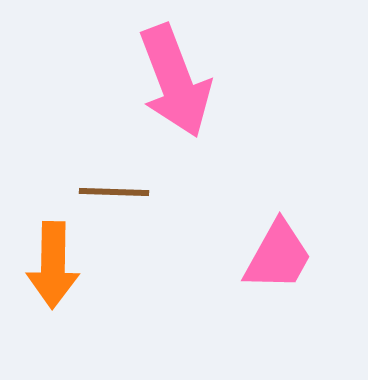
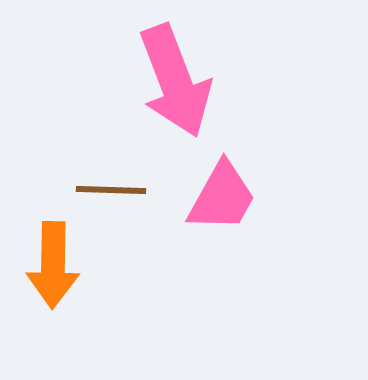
brown line: moved 3 px left, 2 px up
pink trapezoid: moved 56 px left, 59 px up
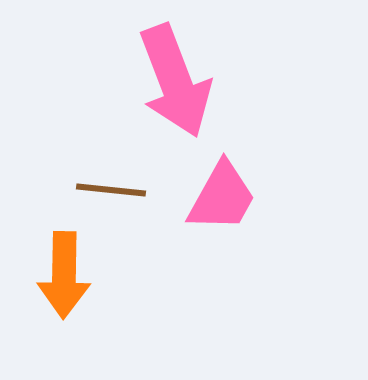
brown line: rotated 4 degrees clockwise
orange arrow: moved 11 px right, 10 px down
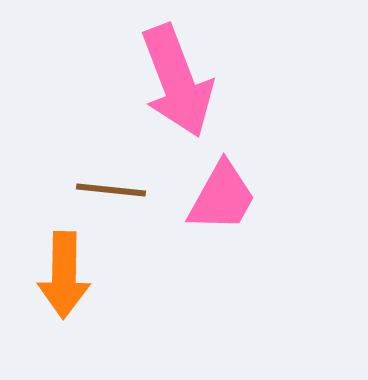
pink arrow: moved 2 px right
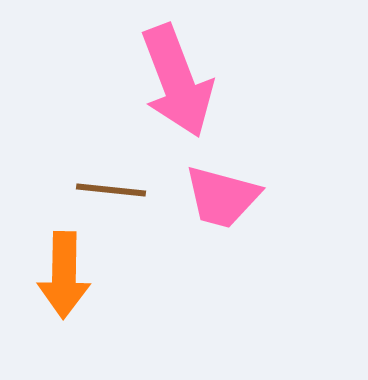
pink trapezoid: rotated 76 degrees clockwise
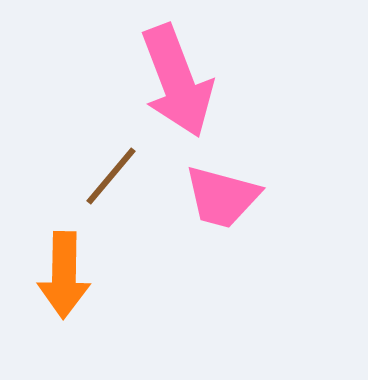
brown line: moved 14 px up; rotated 56 degrees counterclockwise
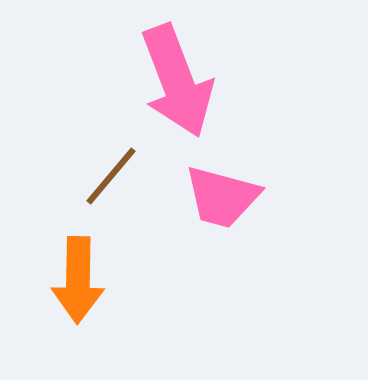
orange arrow: moved 14 px right, 5 px down
